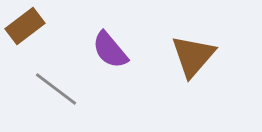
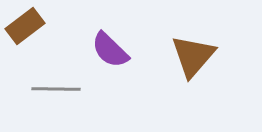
purple semicircle: rotated 6 degrees counterclockwise
gray line: rotated 36 degrees counterclockwise
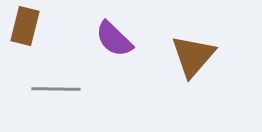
brown rectangle: rotated 39 degrees counterclockwise
purple semicircle: moved 4 px right, 11 px up
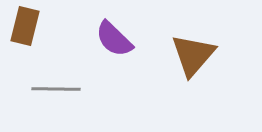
brown triangle: moved 1 px up
